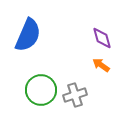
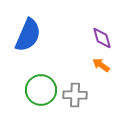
gray cross: rotated 20 degrees clockwise
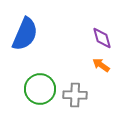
blue semicircle: moved 3 px left, 1 px up
green circle: moved 1 px left, 1 px up
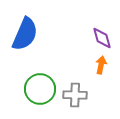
orange arrow: rotated 66 degrees clockwise
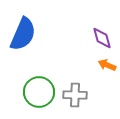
blue semicircle: moved 2 px left
orange arrow: moved 6 px right; rotated 78 degrees counterclockwise
green circle: moved 1 px left, 3 px down
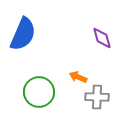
orange arrow: moved 29 px left, 12 px down
gray cross: moved 22 px right, 2 px down
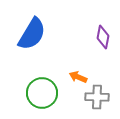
blue semicircle: moved 9 px right; rotated 8 degrees clockwise
purple diamond: moved 1 px right, 1 px up; rotated 25 degrees clockwise
green circle: moved 3 px right, 1 px down
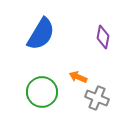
blue semicircle: moved 9 px right
green circle: moved 1 px up
gray cross: moved 1 px down; rotated 20 degrees clockwise
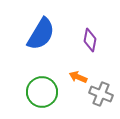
purple diamond: moved 13 px left, 3 px down
gray cross: moved 4 px right, 4 px up
